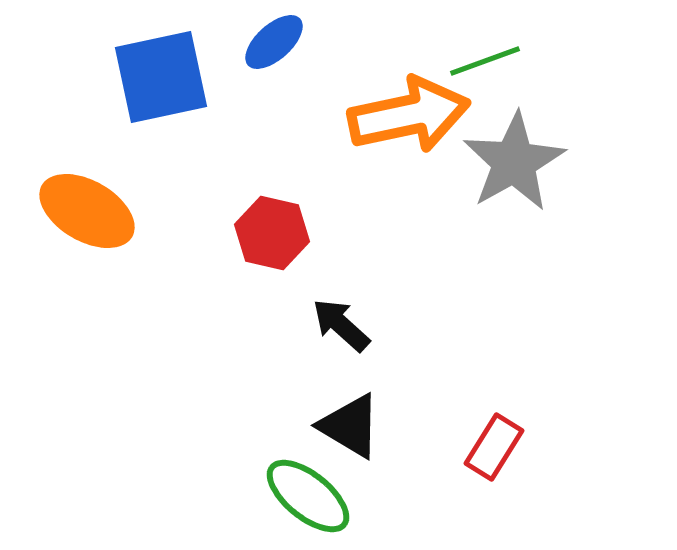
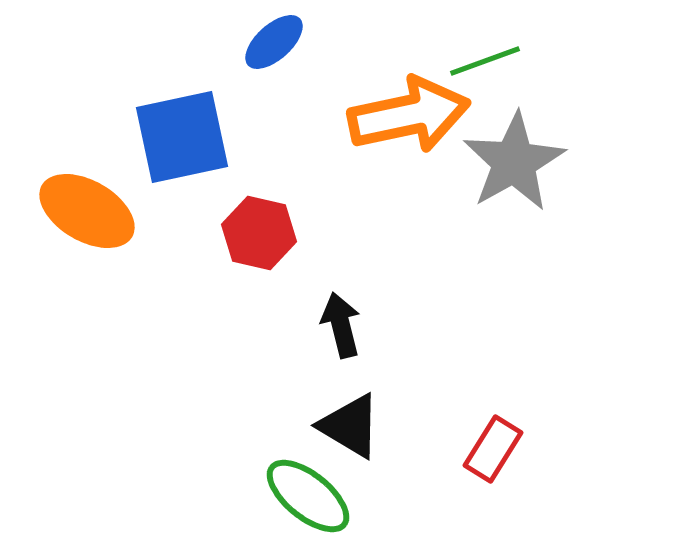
blue square: moved 21 px right, 60 px down
red hexagon: moved 13 px left
black arrow: rotated 34 degrees clockwise
red rectangle: moved 1 px left, 2 px down
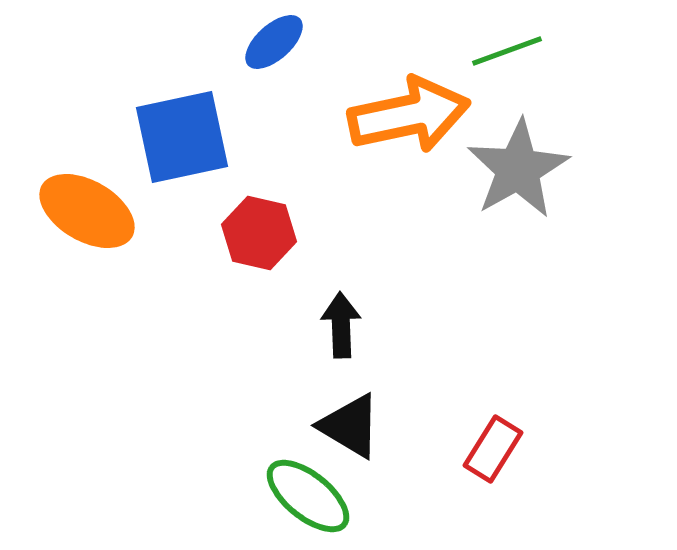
green line: moved 22 px right, 10 px up
gray star: moved 4 px right, 7 px down
black arrow: rotated 12 degrees clockwise
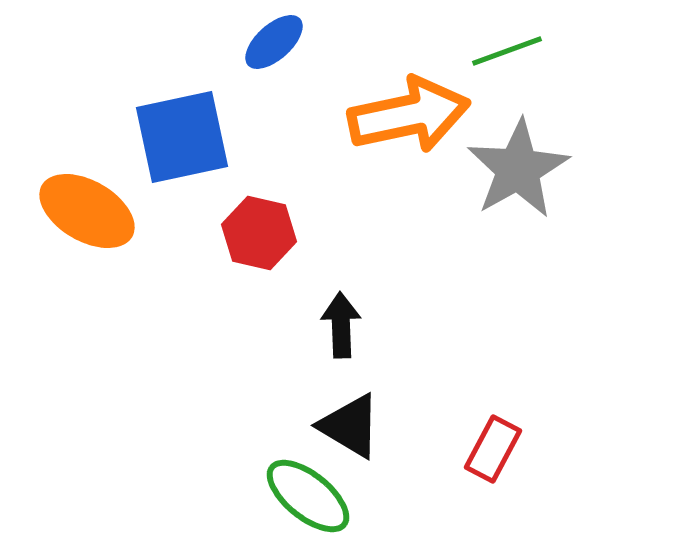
red rectangle: rotated 4 degrees counterclockwise
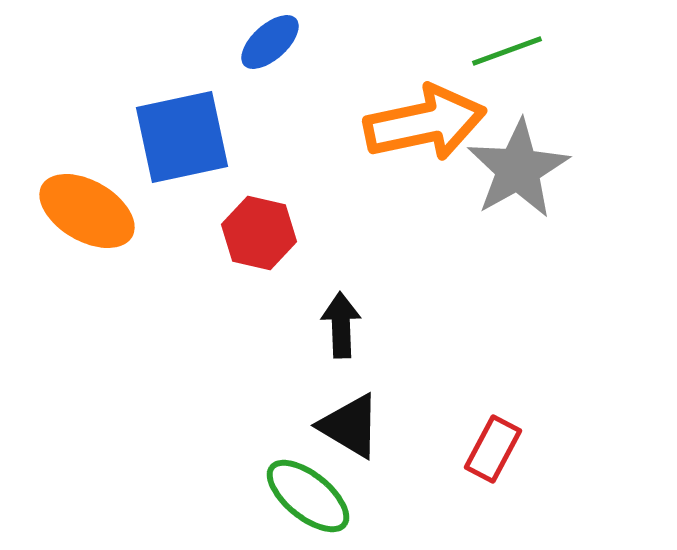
blue ellipse: moved 4 px left
orange arrow: moved 16 px right, 8 px down
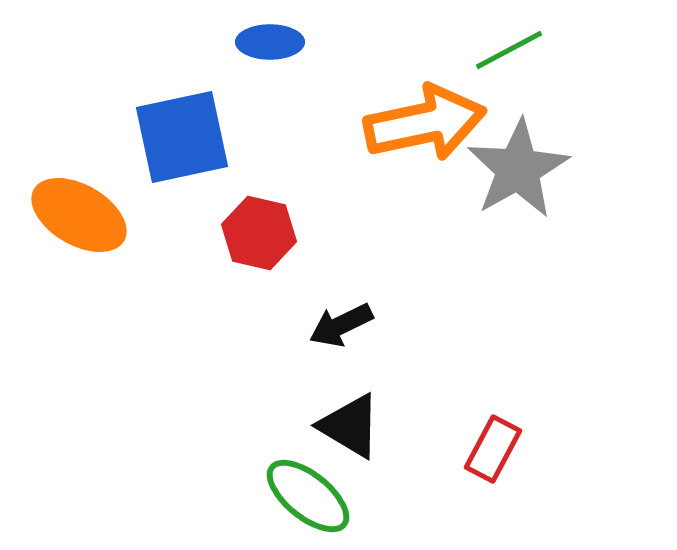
blue ellipse: rotated 42 degrees clockwise
green line: moved 2 px right, 1 px up; rotated 8 degrees counterclockwise
orange ellipse: moved 8 px left, 4 px down
black arrow: rotated 114 degrees counterclockwise
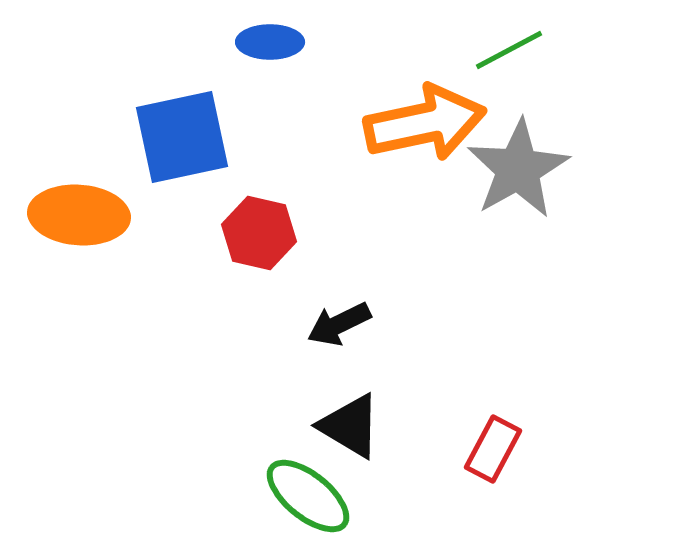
orange ellipse: rotated 26 degrees counterclockwise
black arrow: moved 2 px left, 1 px up
